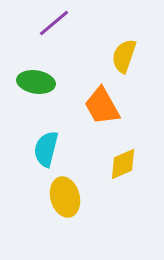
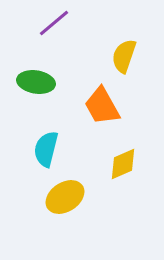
yellow ellipse: rotated 72 degrees clockwise
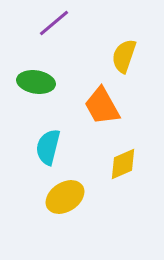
cyan semicircle: moved 2 px right, 2 px up
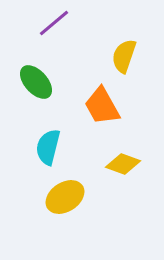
green ellipse: rotated 39 degrees clockwise
yellow diamond: rotated 44 degrees clockwise
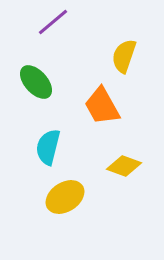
purple line: moved 1 px left, 1 px up
yellow diamond: moved 1 px right, 2 px down
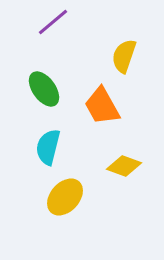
green ellipse: moved 8 px right, 7 px down; rotated 6 degrees clockwise
yellow ellipse: rotated 15 degrees counterclockwise
